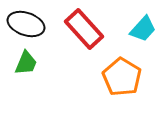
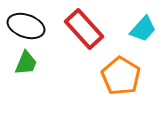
black ellipse: moved 2 px down
orange pentagon: moved 1 px left, 1 px up
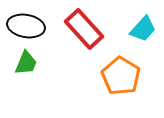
black ellipse: rotated 9 degrees counterclockwise
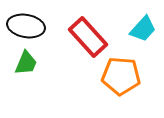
red rectangle: moved 4 px right, 8 px down
orange pentagon: rotated 27 degrees counterclockwise
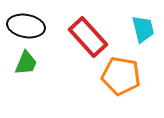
cyan trapezoid: rotated 56 degrees counterclockwise
orange pentagon: rotated 6 degrees clockwise
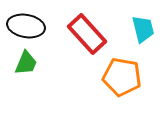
red rectangle: moved 1 px left, 3 px up
orange pentagon: moved 1 px right, 1 px down
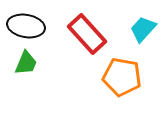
cyan trapezoid: rotated 124 degrees counterclockwise
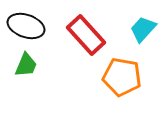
black ellipse: rotated 9 degrees clockwise
red rectangle: moved 1 px left, 1 px down
green trapezoid: moved 2 px down
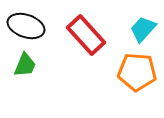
green trapezoid: moved 1 px left
orange pentagon: moved 15 px right, 5 px up; rotated 6 degrees counterclockwise
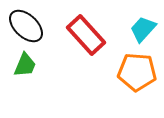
black ellipse: rotated 24 degrees clockwise
